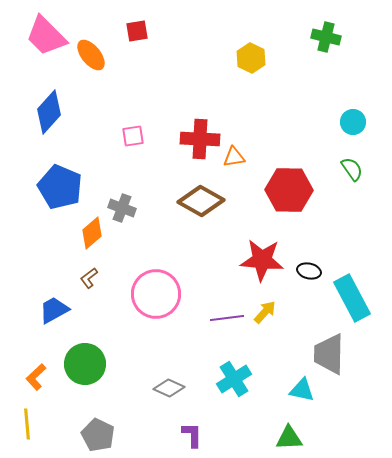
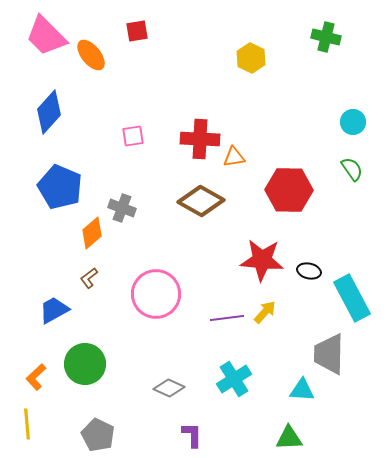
cyan triangle: rotated 8 degrees counterclockwise
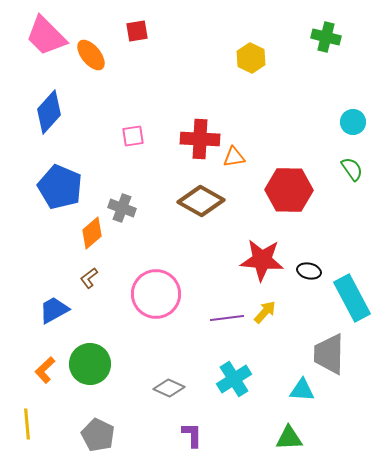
green circle: moved 5 px right
orange L-shape: moved 9 px right, 7 px up
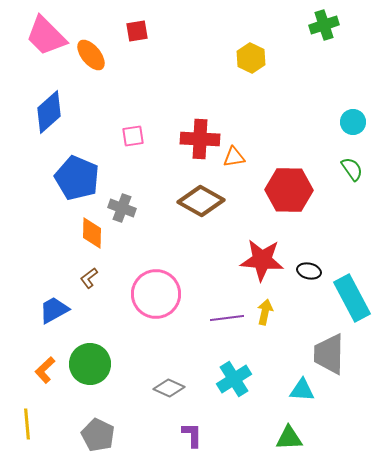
green cross: moved 2 px left, 12 px up; rotated 32 degrees counterclockwise
blue diamond: rotated 6 degrees clockwise
blue pentagon: moved 17 px right, 9 px up
orange diamond: rotated 48 degrees counterclockwise
yellow arrow: rotated 30 degrees counterclockwise
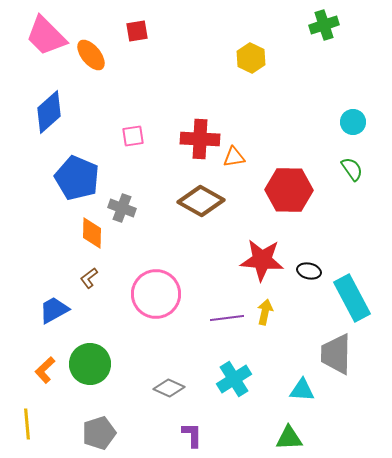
gray trapezoid: moved 7 px right
gray pentagon: moved 1 px right, 2 px up; rotated 28 degrees clockwise
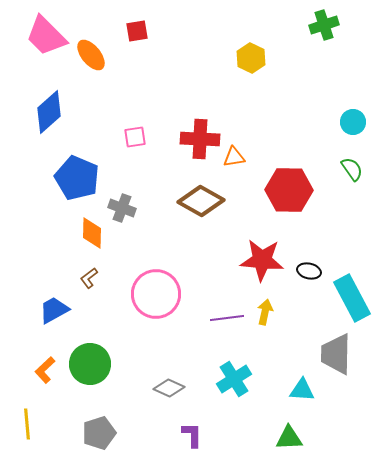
pink square: moved 2 px right, 1 px down
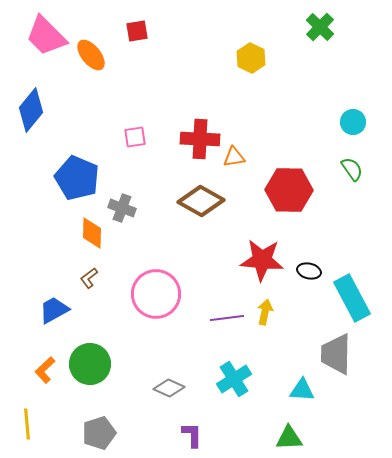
green cross: moved 4 px left, 2 px down; rotated 28 degrees counterclockwise
blue diamond: moved 18 px left, 2 px up; rotated 9 degrees counterclockwise
